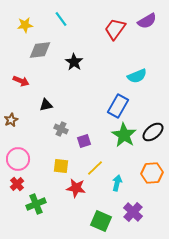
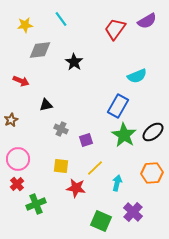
purple square: moved 2 px right, 1 px up
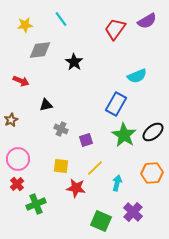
blue rectangle: moved 2 px left, 2 px up
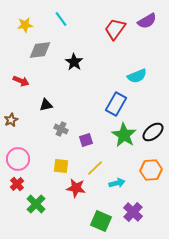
orange hexagon: moved 1 px left, 3 px up
cyan arrow: rotated 63 degrees clockwise
green cross: rotated 24 degrees counterclockwise
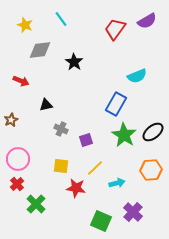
yellow star: rotated 28 degrees clockwise
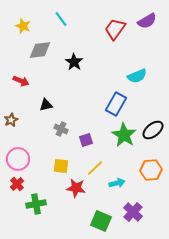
yellow star: moved 2 px left, 1 px down
black ellipse: moved 2 px up
green cross: rotated 36 degrees clockwise
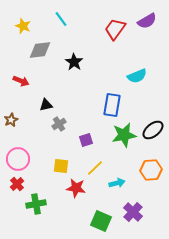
blue rectangle: moved 4 px left, 1 px down; rotated 20 degrees counterclockwise
gray cross: moved 2 px left, 5 px up; rotated 32 degrees clockwise
green star: rotated 30 degrees clockwise
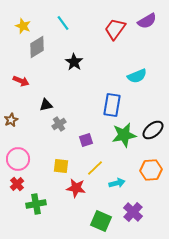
cyan line: moved 2 px right, 4 px down
gray diamond: moved 3 px left, 3 px up; rotated 25 degrees counterclockwise
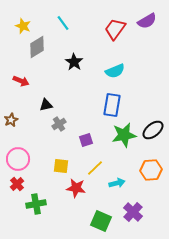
cyan semicircle: moved 22 px left, 5 px up
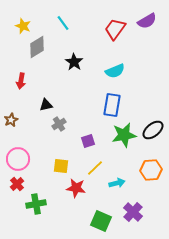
red arrow: rotated 77 degrees clockwise
purple square: moved 2 px right, 1 px down
